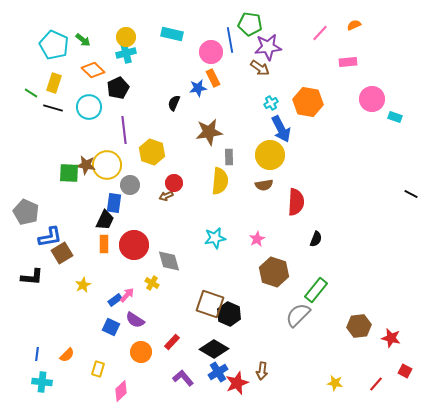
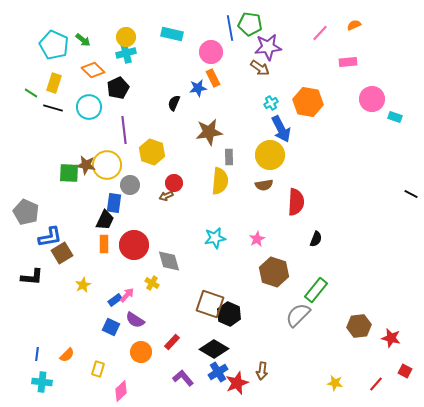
blue line at (230, 40): moved 12 px up
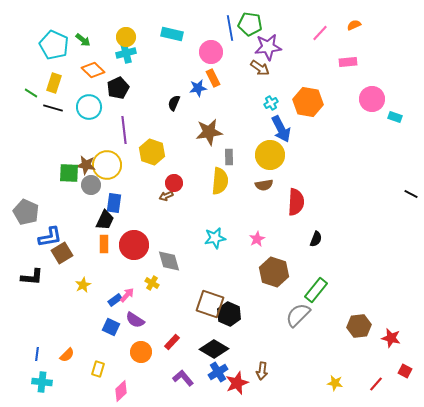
gray circle at (130, 185): moved 39 px left
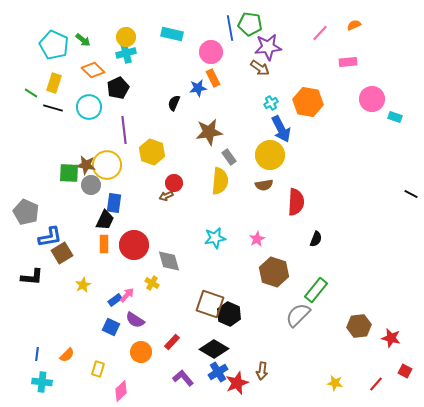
gray rectangle at (229, 157): rotated 35 degrees counterclockwise
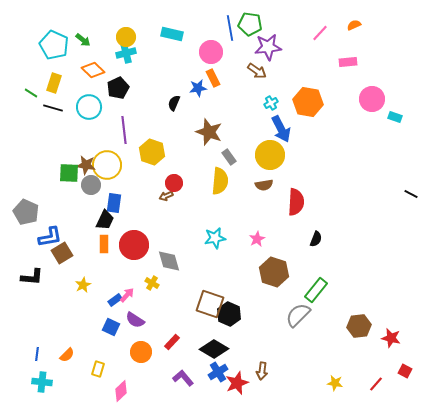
brown arrow at (260, 68): moved 3 px left, 3 px down
brown star at (209, 132): rotated 28 degrees clockwise
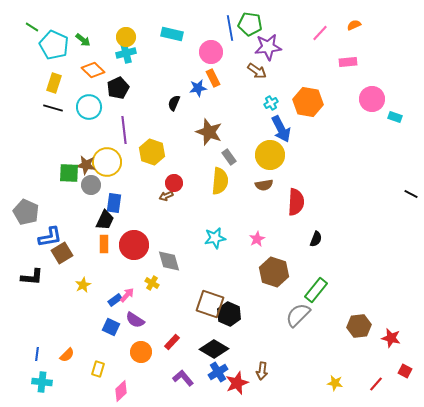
green line at (31, 93): moved 1 px right, 66 px up
yellow circle at (107, 165): moved 3 px up
